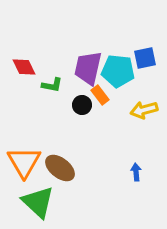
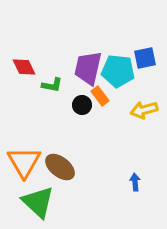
orange rectangle: moved 1 px down
brown ellipse: moved 1 px up
blue arrow: moved 1 px left, 10 px down
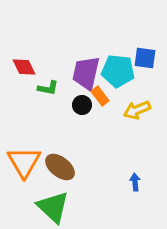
blue square: rotated 20 degrees clockwise
purple trapezoid: moved 2 px left, 5 px down
green L-shape: moved 4 px left, 3 px down
yellow arrow: moved 7 px left; rotated 8 degrees counterclockwise
green triangle: moved 15 px right, 5 px down
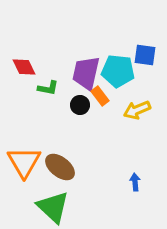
blue square: moved 3 px up
black circle: moved 2 px left
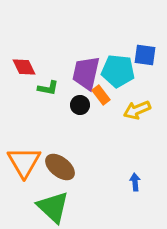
orange rectangle: moved 1 px right, 1 px up
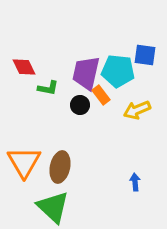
brown ellipse: rotated 64 degrees clockwise
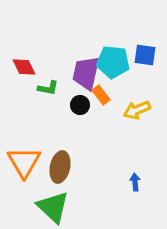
cyan pentagon: moved 5 px left, 9 px up
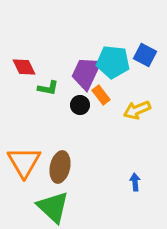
blue square: rotated 20 degrees clockwise
purple trapezoid: rotated 12 degrees clockwise
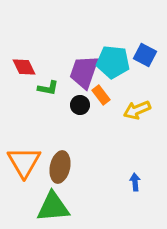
purple trapezoid: moved 2 px left, 1 px up; rotated 6 degrees counterclockwise
green triangle: rotated 48 degrees counterclockwise
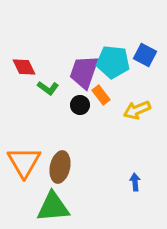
green L-shape: rotated 25 degrees clockwise
